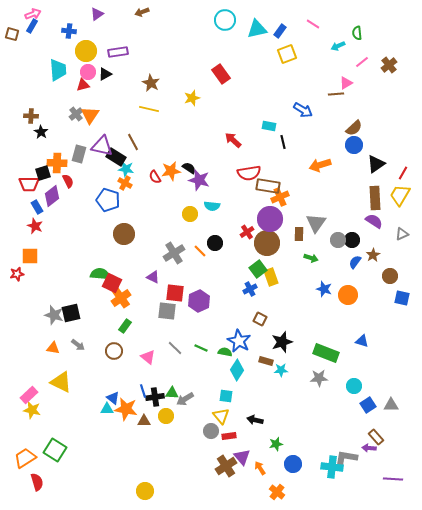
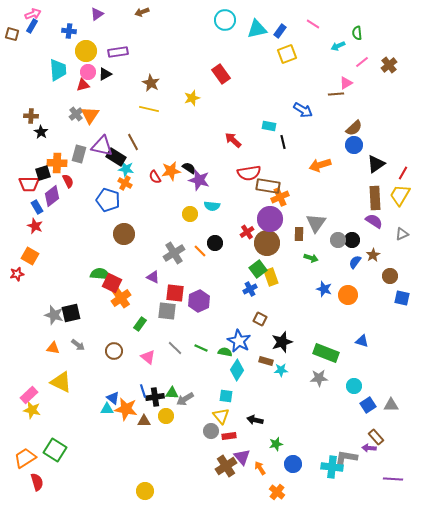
orange square at (30, 256): rotated 30 degrees clockwise
green rectangle at (125, 326): moved 15 px right, 2 px up
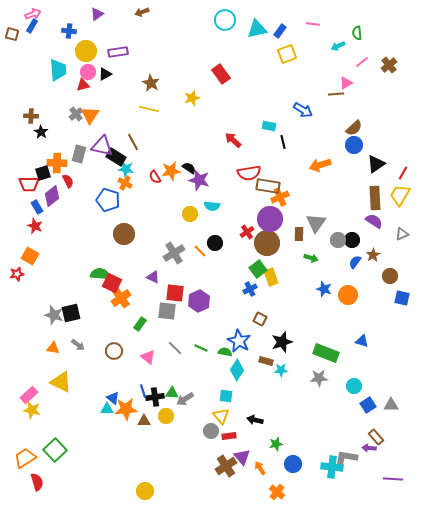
pink line at (313, 24): rotated 24 degrees counterclockwise
orange star at (126, 409): rotated 15 degrees counterclockwise
green square at (55, 450): rotated 15 degrees clockwise
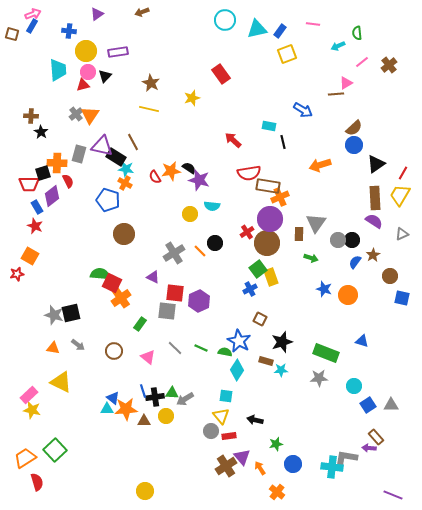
black triangle at (105, 74): moved 2 px down; rotated 16 degrees counterclockwise
purple line at (393, 479): moved 16 px down; rotated 18 degrees clockwise
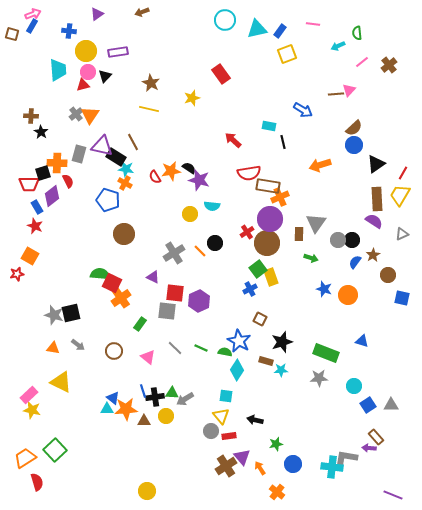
pink triangle at (346, 83): moved 3 px right, 7 px down; rotated 16 degrees counterclockwise
brown rectangle at (375, 198): moved 2 px right, 1 px down
brown circle at (390, 276): moved 2 px left, 1 px up
yellow circle at (145, 491): moved 2 px right
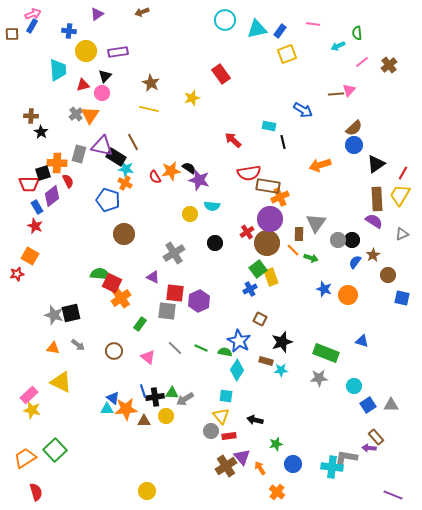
brown square at (12, 34): rotated 16 degrees counterclockwise
pink circle at (88, 72): moved 14 px right, 21 px down
orange line at (200, 251): moved 93 px right, 1 px up
red semicircle at (37, 482): moved 1 px left, 10 px down
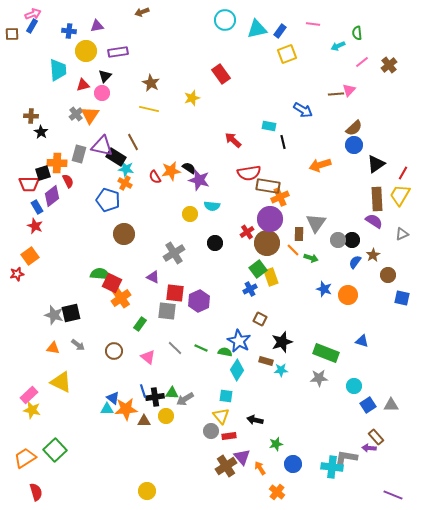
purple triangle at (97, 14): moved 12 px down; rotated 24 degrees clockwise
orange square at (30, 256): rotated 24 degrees clockwise
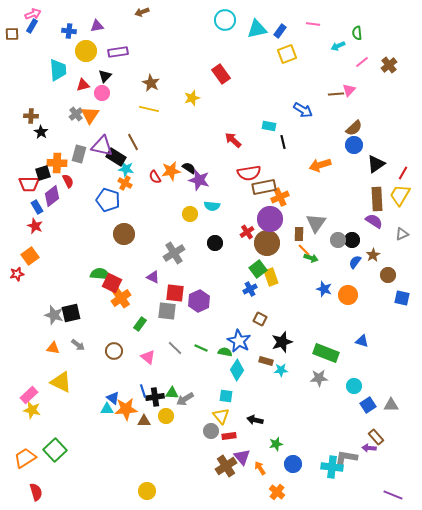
brown rectangle at (268, 186): moved 4 px left, 1 px down; rotated 20 degrees counterclockwise
orange line at (293, 250): moved 11 px right
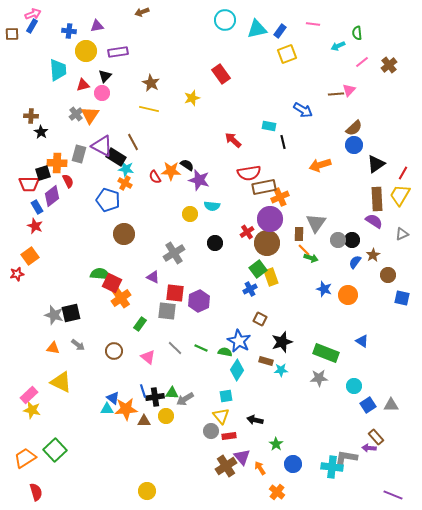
purple triangle at (102, 146): rotated 15 degrees clockwise
black semicircle at (189, 168): moved 2 px left, 3 px up
orange star at (171, 171): rotated 12 degrees clockwise
blue triangle at (362, 341): rotated 16 degrees clockwise
cyan square at (226, 396): rotated 16 degrees counterclockwise
green star at (276, 444): rotated 24 degrees counterclockwise
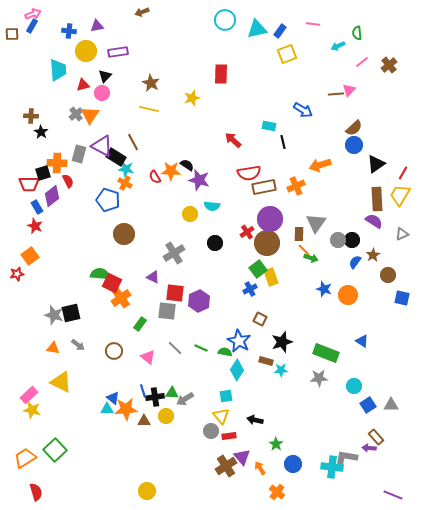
red rectangle at (221, 74): rotated 36 degrees clockwise
orange cross at (280, 197): moved 16 px right, 11 px up
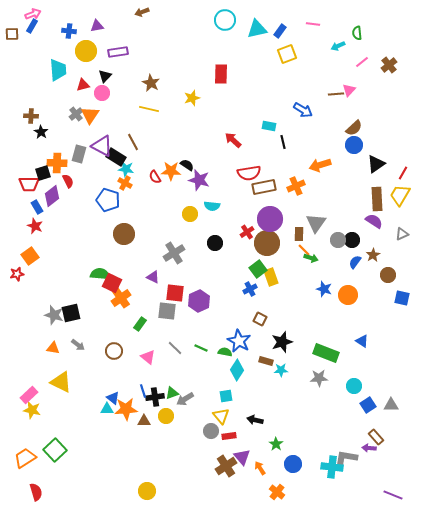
green triangle at (172, 393): rotated 24 degrees counterclockwise
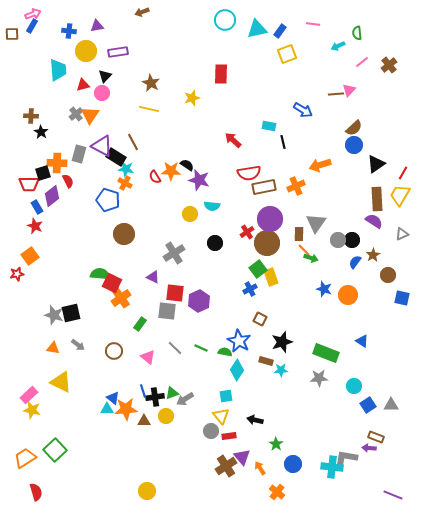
brown rectangle at (376, 437): rotated 28 degrees counterclockwise
